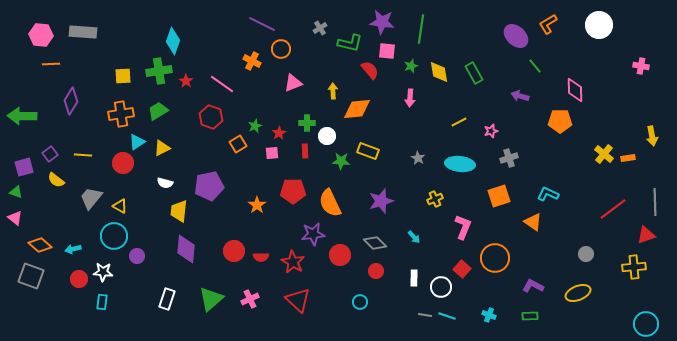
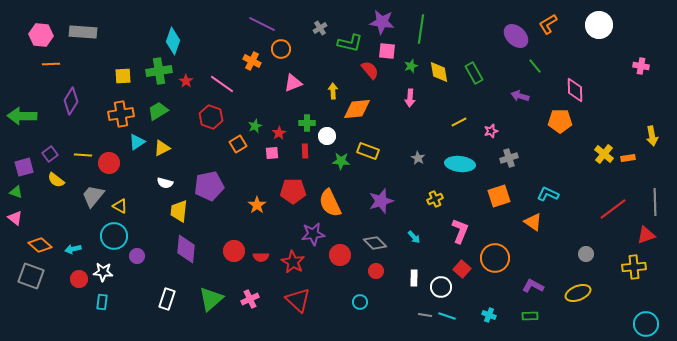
red circle at (123, 163): moved 14 px left
gray trapezoid at (91, 198): moved 2 px right, 2 px up
pink L-shape at (463, 227): moved 3 px left, 4 px down
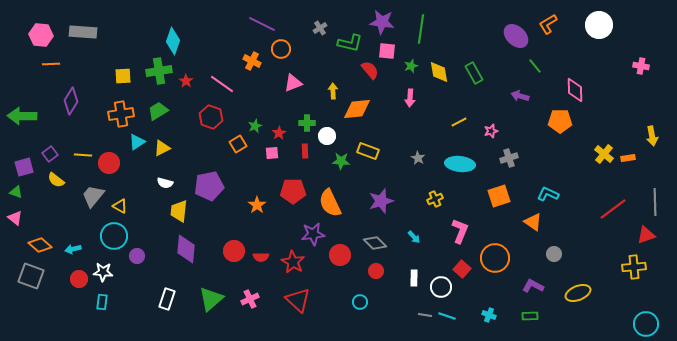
gray circle at (586, 254): moved 32 px left
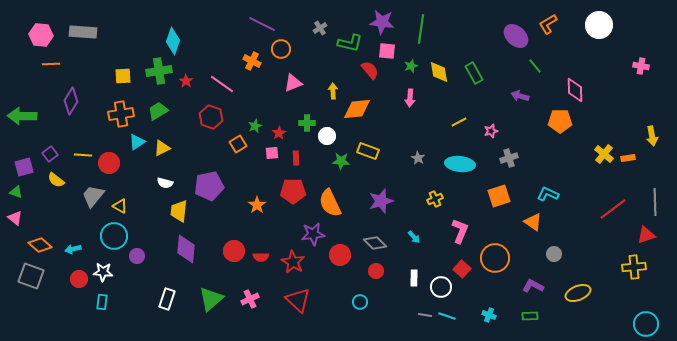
red rectangle at (305, 151): moved 9 px left, 7 px down
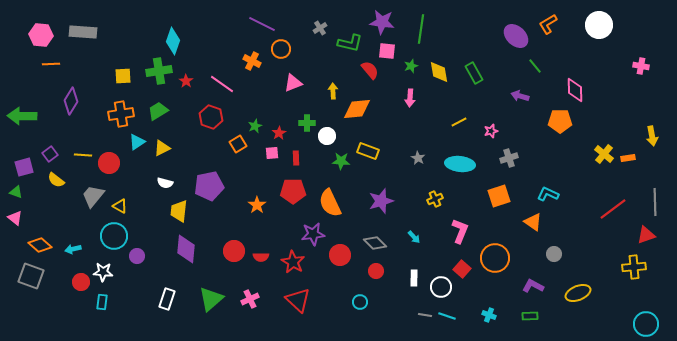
red circle at (79, 279): moved 2 px right, 3 px down
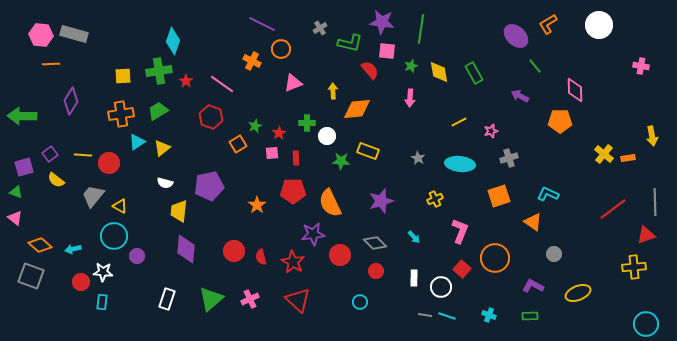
gray rectangle at (83, 32): moved 9 px left, 2 px down; rotated 12 degrees clockwise
purple arrow at (520, 96): rotated 12 degrees clockwise
yellow triangle at (162, 148): rotated 12 degrees counterclockwise
red semicircle at (261, 257): rotated 77 degrees clockwise
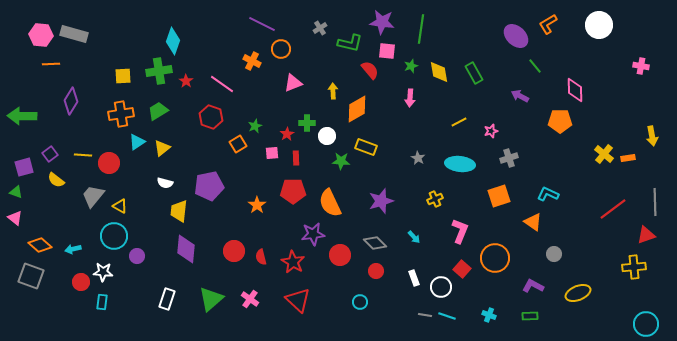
orange diamond at (357, 109): rotated 24 degrees counterclockwise
red star at (279, 133): moved 8 px right, 1 px down
yellow rectangle at (368, 151): moved 2 px left, 4 px up
white rectangle at (414, 278): rotated 21 degrees counterclockwise
pink cross at (250, 299): rotated 30 degrees counterclockwise
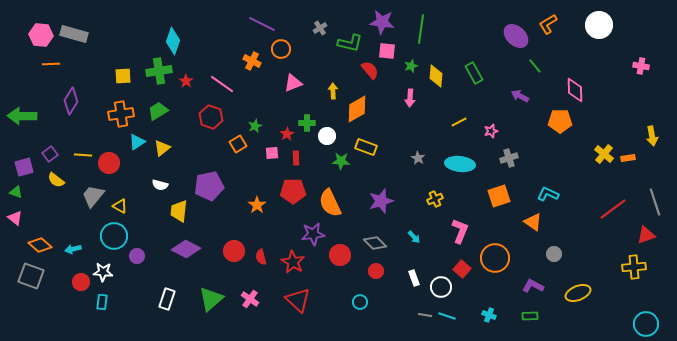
yellow diamond at (439, 72): moved 3 px left, 4 px down; rotated 15 degrees clockwise
white semicircle at (165, 183): moved 5 px left, 2 px down
gray line at (655, 202): rotated 16 degrees counterclockwise
purple diamond at (186, 249): rotated 68 degrees counterclockwise
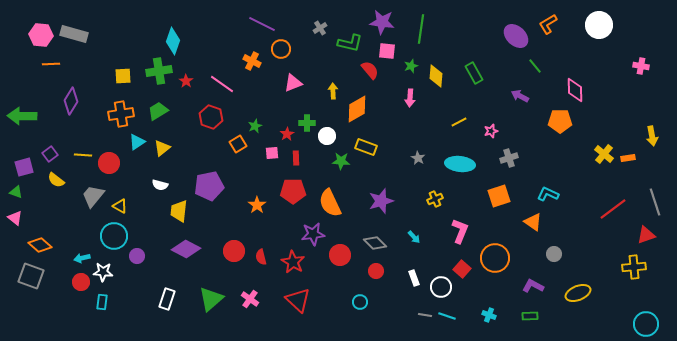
cyan arrow at (73, 249): moved 9 px right, 9 px down
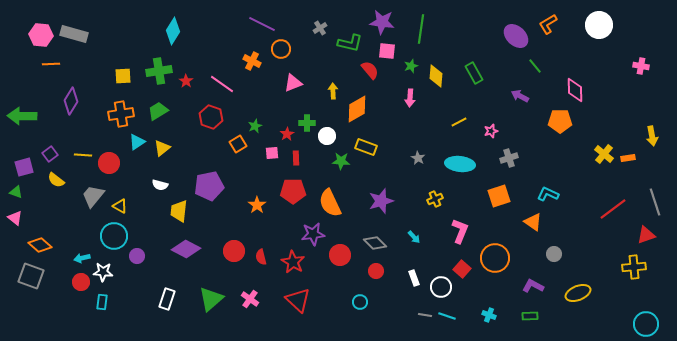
cyan diamond at (173, 41): moved 10 px up; rotated 12 degrees clockwise
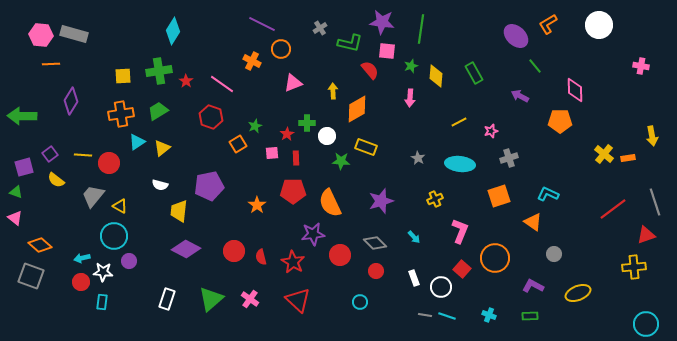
purple circle at (137, 256): moved 8 px left, 5 px down
